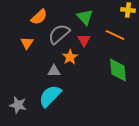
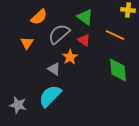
green triangle: rotated 12 degrees counterclockwise
red triangle: rotated 24 degrees counterclockwise
gray triangle: moved 2 px up; rotated 32 degrees clockwise
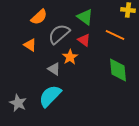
orange triangle: moved 3 px right, 2 px down; rotated 32 degrees counterclockwise
gray star: moved 2 px up; rotated 12 degrees clockwise
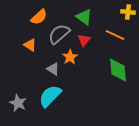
yellow cross: moved 2 px down
green triangle: moved 1 px left
red triangle: rotated 32 degrees clockwise
gray triangle: moved 1 px left
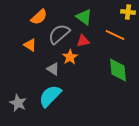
red triangle: moved 1 px left, 1 px down; rotated 40 degrees clockwise
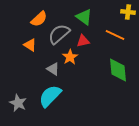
orange semicircle: moved 2 px down
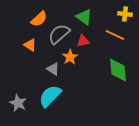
yellow cross: moved 3 px left, 2 px down
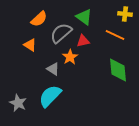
gray semicircle: moved 2 px right, 1 px up
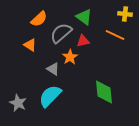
green diamond: moved 14 px left, 22 px down
